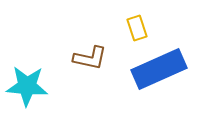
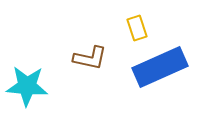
blue rectangle: moved 1 px right, 2 px up
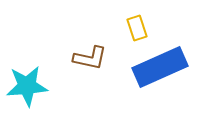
cyan star: rotated 9 degrees counterclockwise
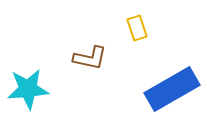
blue rectangle: moved 12 px right, 22 px down; rotated 6 degrees counterclockwise
cyan star: moved 1 px right, 3 px down
